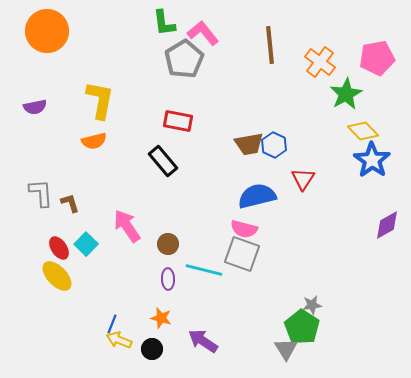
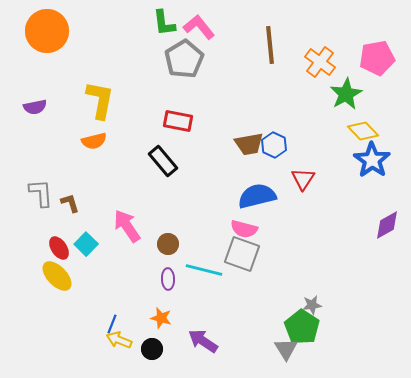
pink L-shape: moved 4 px left, 6 px up
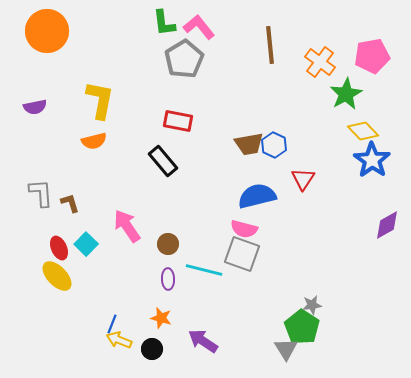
pink pentagon: moved 5 px left, 2 px up
red ellipse: rotated 10 degrees clockwise
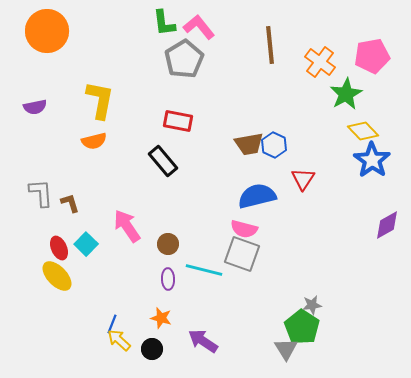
yellow arrow: rotated 20 degrees clockwise
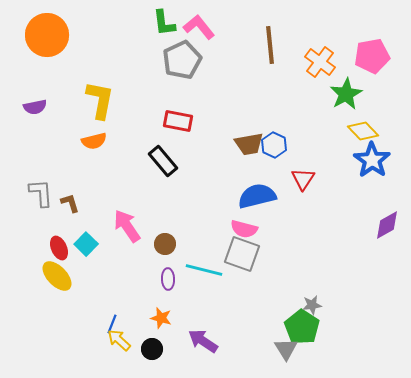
orange circle: moved 4 px down
gray pentagon: moved 2 px left, 1 px down; rotated 6 degrees clockwise
brown circle: moved 3 px left
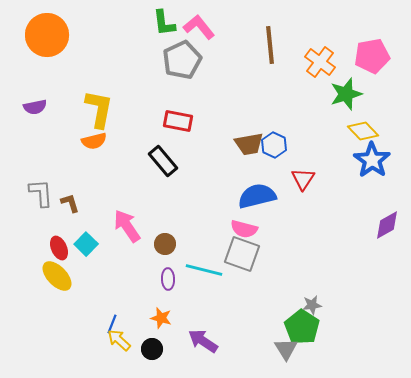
green star: rotated 12 degrees clockwise
yellow L-shape: moved 1 px left, 9 px down
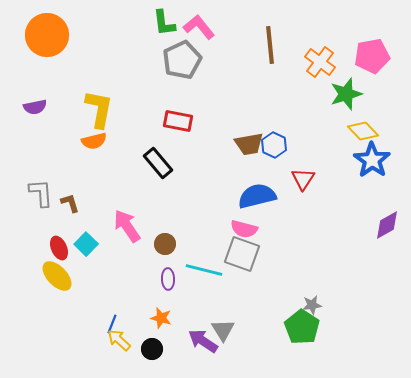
black rectangle: moved 5 px left, 2 px down
gray triangle: moved 63 px left, 19 px up
